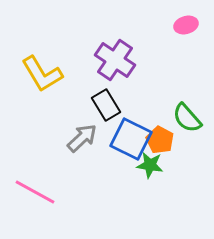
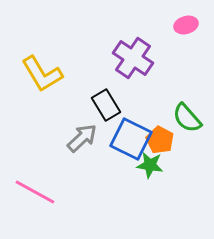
purple cross: moved 18 px right, 2 px up
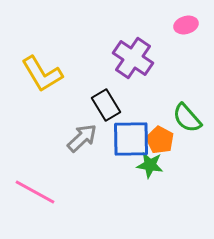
blue square: rotated 27 degrees counterclockwise
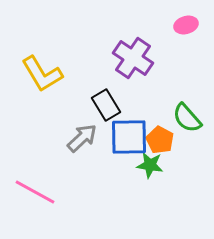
blue square: moved 2 px left, 2 px up
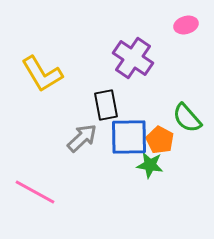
black rectangle: rotated 20 degrees clockwise
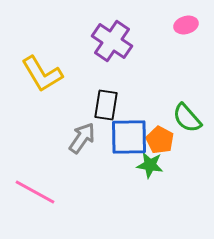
purple cross: moved 21 px left, 17 px up
black rectangle: rotated 20 degrees clockwise
gray arrow: rotated 12 degrees counterclockwise
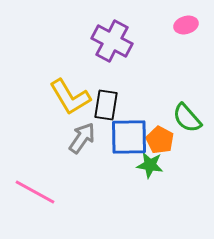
purple cross: rotated 6 degrees counterclockwise
yellow L-shape: moved 28 px right, 23 px down
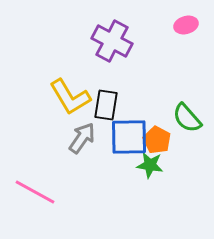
orange pentagon: moved 3 px left
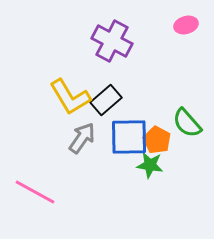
black rectangle: moved 5 px up; rotated 40 degrees clockwise
green semicircle: moved 5 px down
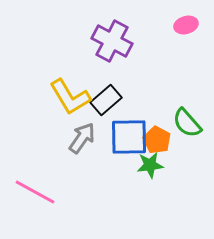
green star: rotated 16 degrees counterclockwise
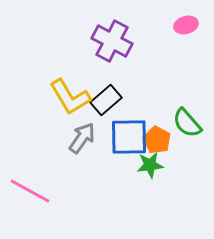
pink line: moved 5 px left, 1 px up
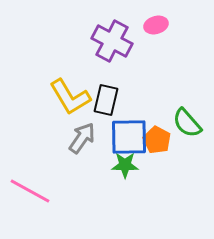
pink ellipse: moved 30 px left
black rectangle: rotated 36 degrees counterclockwise
green star: moved 25 px left; rotated 8 degrees clockwise
